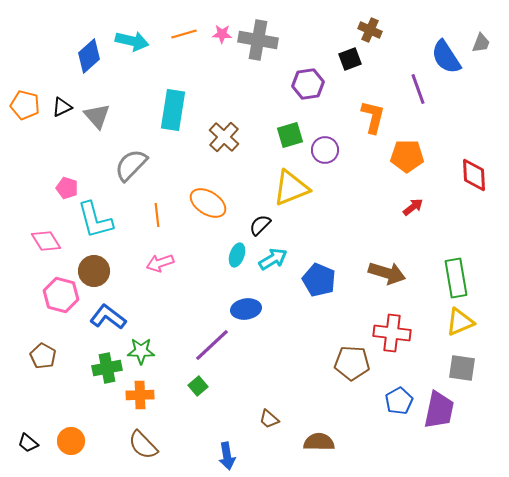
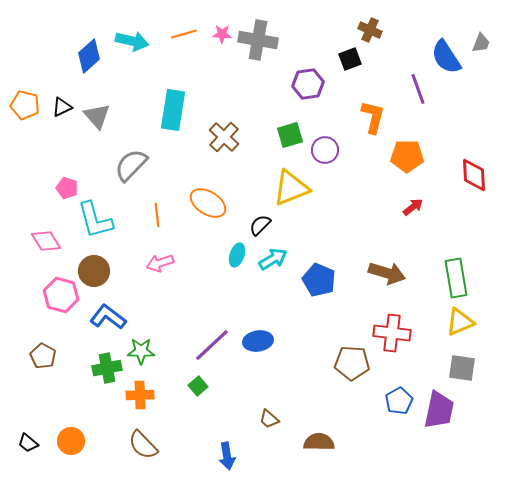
blue ellipse at (246, 309): moved 12 px right, 32 px down
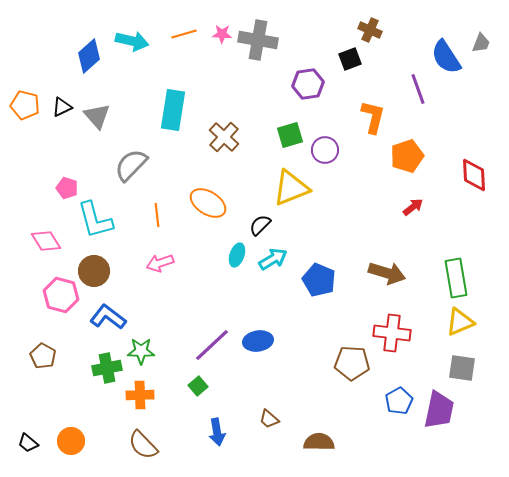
orange pentagon at (407, 156): rotated 20 degrees counterclockwise
blue arrow at (227, 456): moved 10 px left, 24 px up
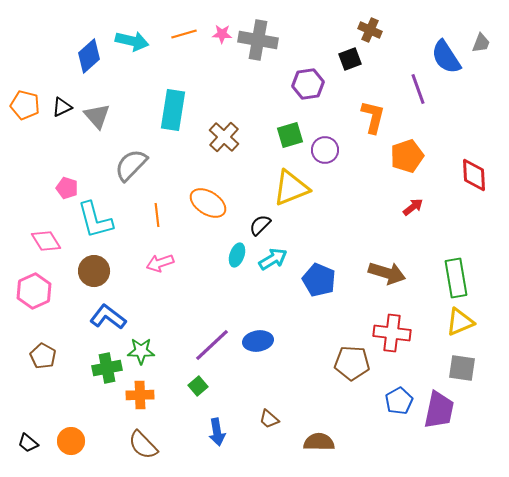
pink hexagon at (61, 295): moved 27 px left, 4 px up; rotated 20 degrees clockwise
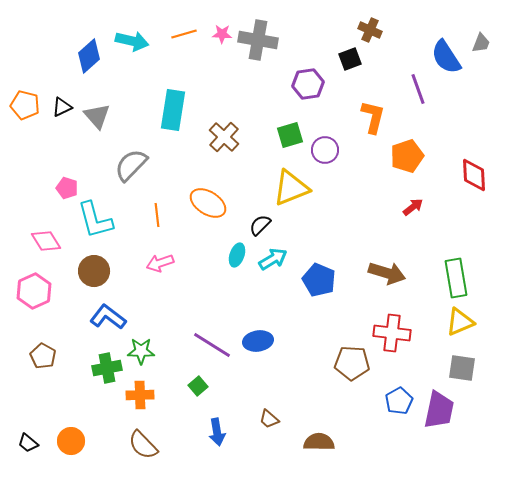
purple line at (212, 345): rotated 75 degrees clockwise
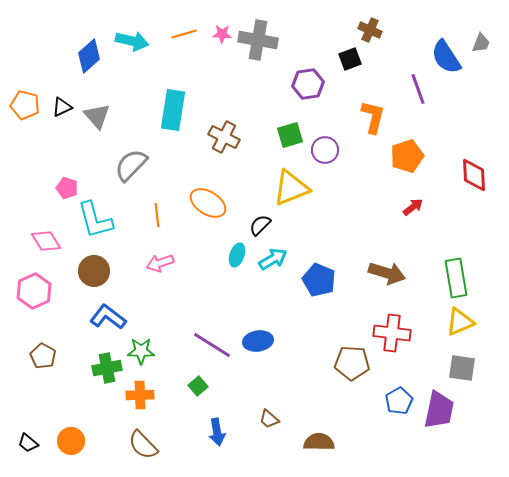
brown cross at (224, 137): rotated 16 degrees counterclockwise
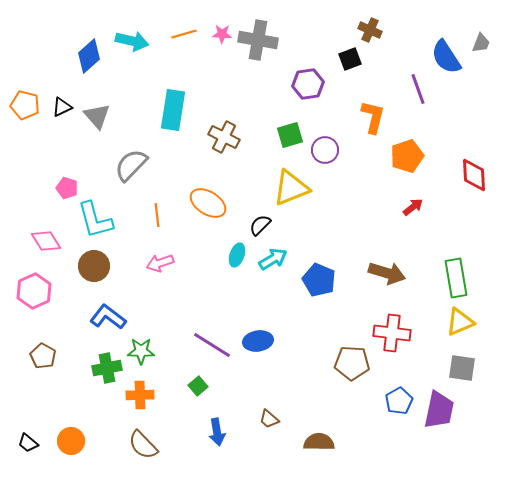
brown circle at (94, 271): moved 5 px up
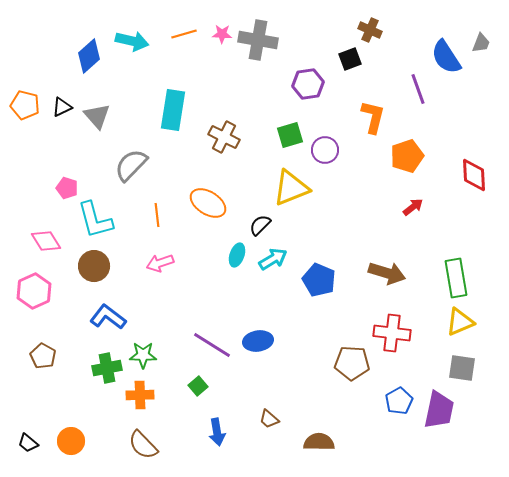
green star at (141, 351): moved 2 px right, 4 px down
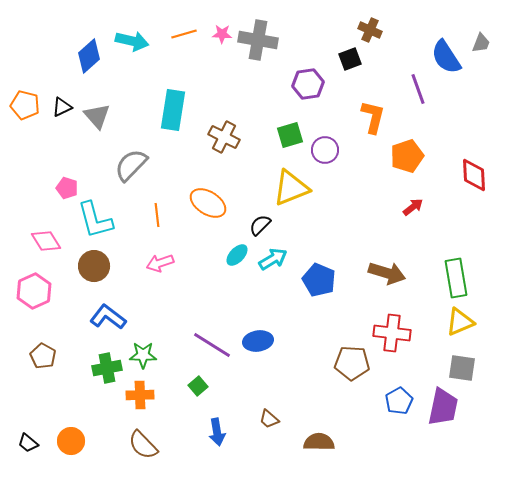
cyan ellipse at (237, 255): rotated 25 degrees clockwise
purple trapezoid at (439, 410): moved 4 px right, 3 px up
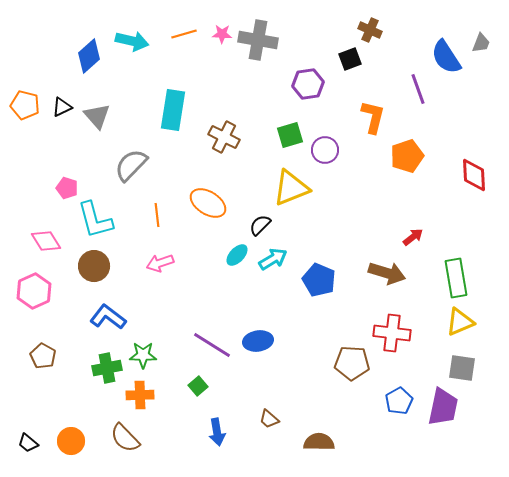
red arrow at (413, 207): moved 30 px down
brown semicircle at (143, 445): moved 18 px left, 7 px up
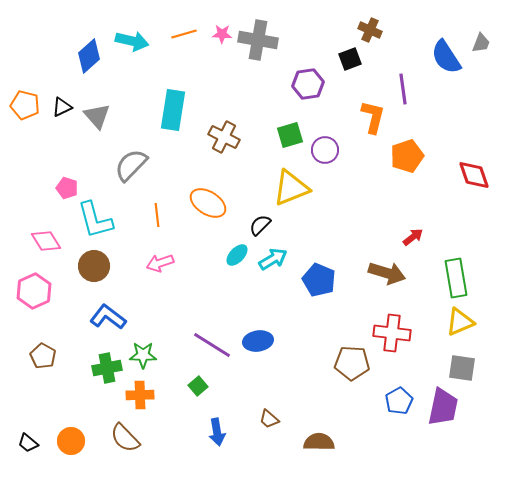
purple line at (418, 89): moved 15 px left; rotated 12 degrees clockwise
red diamond at (474, 175): rotated 16 degrees counterclockwise
